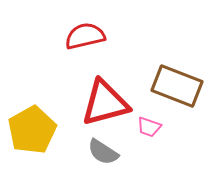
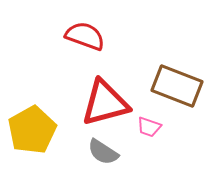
red semicircle: rotated 33 degrees clockwise
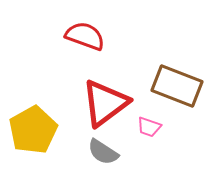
red triangle: rotated 22 degrees counterclockwise
yellow pentagon: moved 1 px right
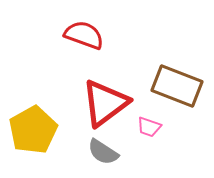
red semicircle: moved 1 px left, 1 px up
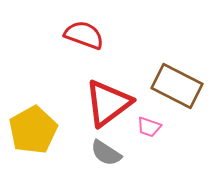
brown rectangle: rotated 6 degrees clockwise
red triangle: moved 3 px right
gray semicircle: moved 3 px right, 1 px down
